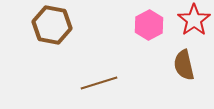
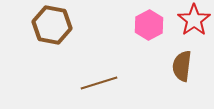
brown semicircle: moved 2 px left, 1 px down; rotated 20 degrees clockwise
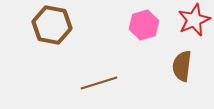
red star: rotated 12 degrees clockwise
pink hexagon: moved 5 px left; rotated 12 degrees clockwise
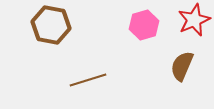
brown hexagon: moved 1 px left
brown semicircle: rotated 16 degrees clockwise
brown line: moved 11 px left, 3 px up
